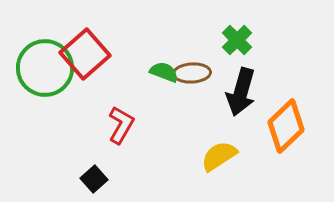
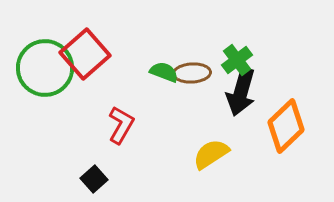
green cross: moved 20 px down; rotated 8 degrees clockwise
yellow semicircle: moved 8 px left, 2 px up
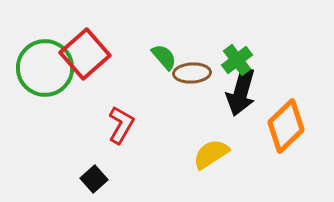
green semicircle: moved 15 px up; rotated 28 degrees clockwise
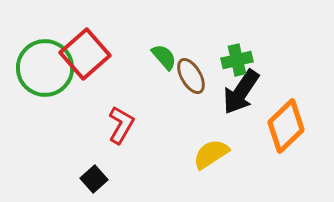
green cross: rotated 24 degrees clockwise
brown ellipse: moved 1 px left, 3 px down; rotated 63 degrees clockwise
black arrow: rotated 18 degrees clockwise
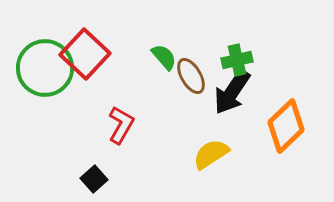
red square: rotated 6 degrees counterclockwise
black arrow: moved 9 px left
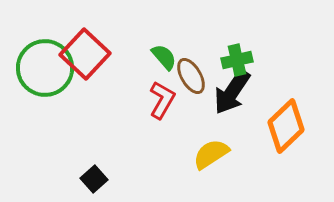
red L-shape: moved 41 px right, 25 px up
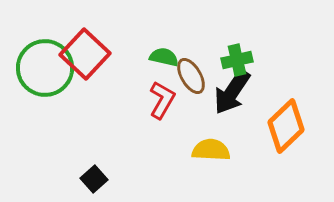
green semicircle: rotated 36 degrees counterclockwise
yellow semicircle: moved 4 px up; rotated 36 degrees clockwise
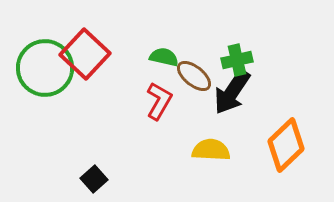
brown ellipse: moved 3 px right; rotated 21 degrees counterclockwise
red L-shape: moved 3 px left, 1 px down
orange diamond: moved 19 px down
